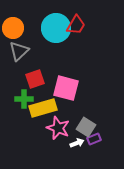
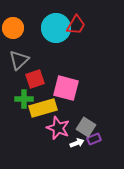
gray triangle: moved 9 px down
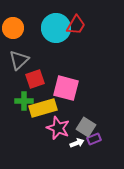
green cross: moved 2 px down
